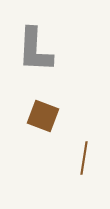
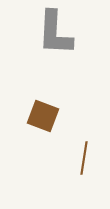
gray L-shape: moved 20 px right, 17 px up
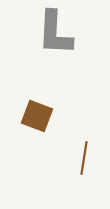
brown square: moved 6 px left
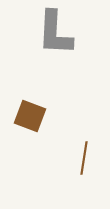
brown square: moved 7 px left
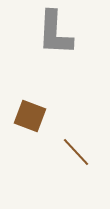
brown line: moved 8 px left, 6 px up; rotated 52 degrees counterclockwise
